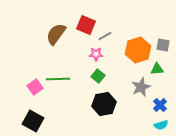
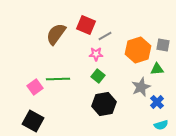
blue cross: moved 3 px left, 3 px up
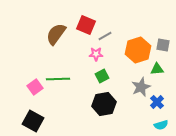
green square: moved 4 px right; rotated 24 degrees clockwise
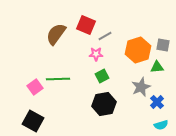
green triangle: moved 2 px up
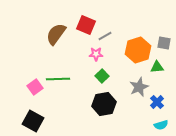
gray square: moved 1 px right, 2 px up
green square: rotated 16 degrees counterclockwise
gray star: moved 2 px left
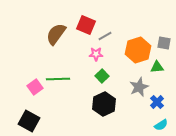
black hexagon: rotated 15 degrees counterclockwise
black square: moved 4 px left
cyan semicircle: rotated 16 degrees counterclockwise
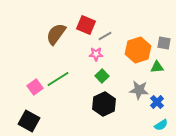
green line: rotated 30 degrees counterclockwise
gray star: moved 3 px down; rotated 30 degrees clockwise
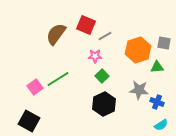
pink star: moved 1 px left, 2 px down
blue cross: rotated 24 degrees counterclockwise
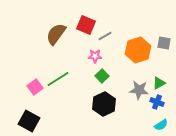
green triangle: moved 2 px right, 16 px down; rotated 24 degrees counterclockwise
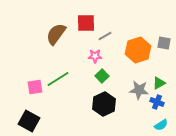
red square: moved 2 px up; rotated 24 degrees counterclockwise
pink square: rotated 28 degrees clockwise
